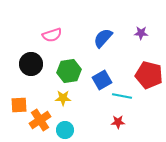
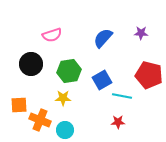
orange cross: rotated 35 degrees counterclockwise
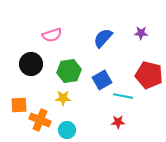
cyan line: moved 1 px right
cyan circle: moved 2 px right
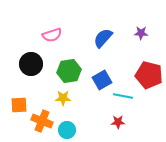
orange cross: moved 2 px right, 1 px down
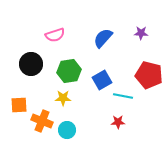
pink semicircle: moved 3 px right
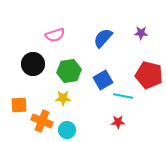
black circle: moved 2 px right
blue square: moved 1 px right
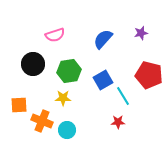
purple star: rotated 16 degrees counterclockwise
blue semicircle: moved 1 px down
cyan line: rotated 48 degrees clockwise
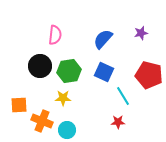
pink semicircle: rotated 66 degrees counterclockwise
black circle: moved 7 px right, 2 px down
blue square: moved 1 px right, 8 px up; rotated 36 degrees counterclockwise
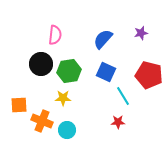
black circle: moved 1 px right, 2 px up
blue square: moved 2 px right
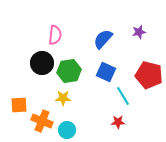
purple star: moved 2 px left, 1 px up
black circle: moved 1 px right, 1 px up
